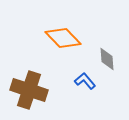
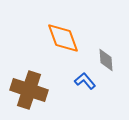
orange diamond: rotated 24 degrees clockwise
gray diamond: moved 1 px left, 1 px down
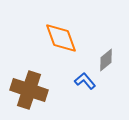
orange diamond: moved 2 px left
gray diamond: rotated 55 degrees clockwise
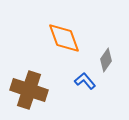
orange diamond: moved 3 px right
gray diamond: rotated 15 degrees counterclockwise
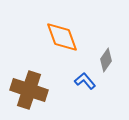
orange diamond: moved 2 px left, 1 px up
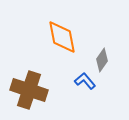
orange diamond: rotated 9 degrees clockwise
gray diamond: moved 4 px left
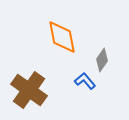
brown cross: rotated 18 degrees clockwise
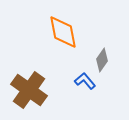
orange diamond: moved 1 px right, 5 px up
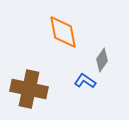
blue L-shape: rotated 15 degrees counterclockwise
brown cross: moved 1 px up; rotated 24 degrees counterclockwise
